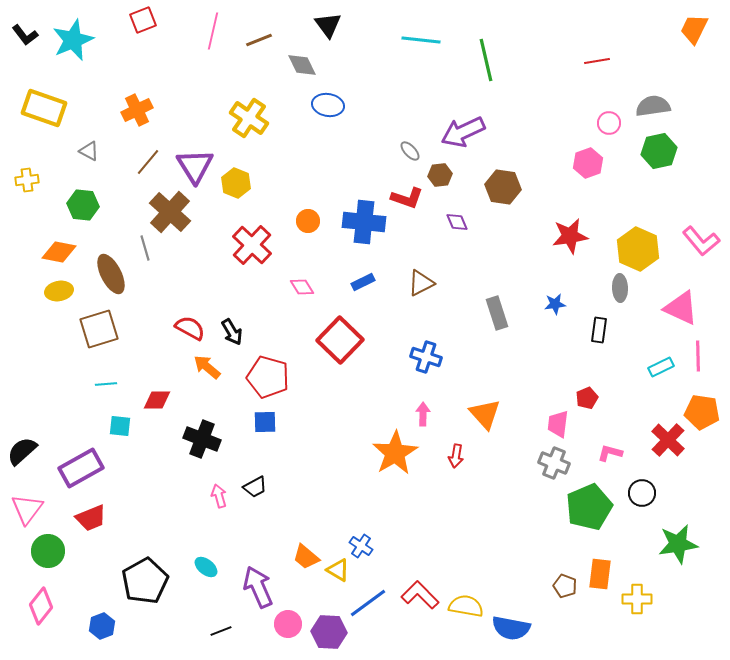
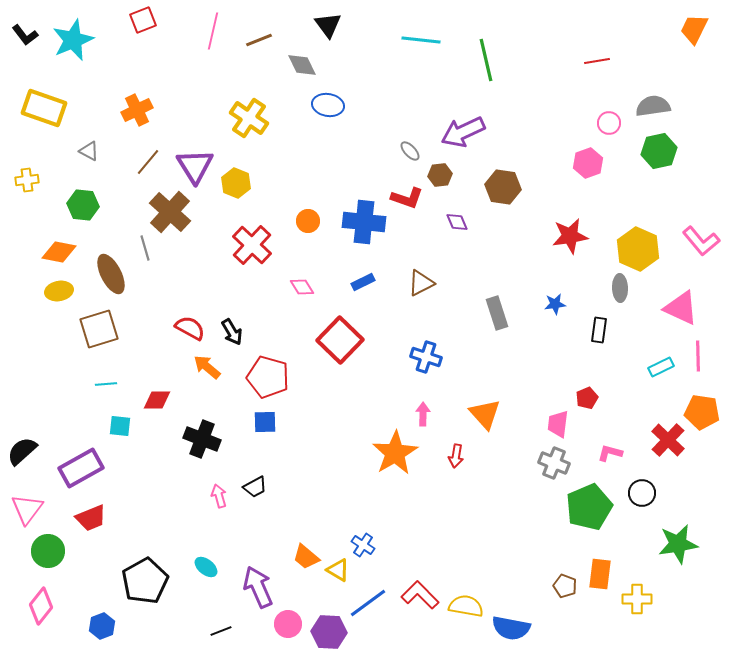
blue cross at (361, 546): moved 2 px right, 1 px up
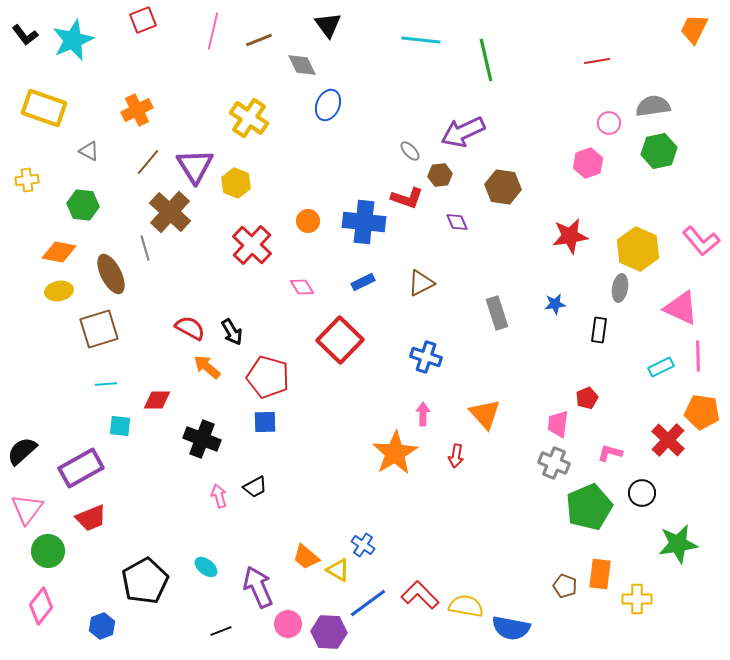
blue ellipse at (328, 105): rotated 76 degrees counterclockwise
gray ellipse at (620, 288): rotated 12 degrees clockwise
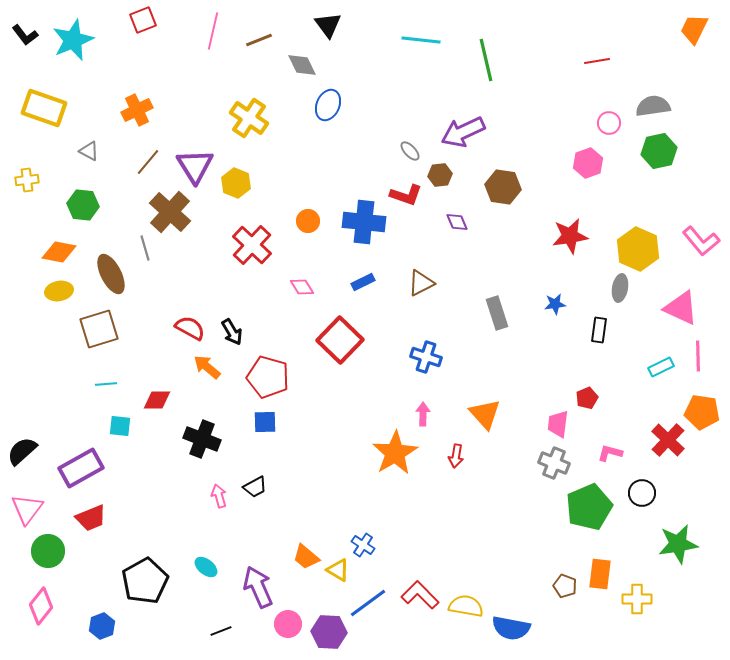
red L-shape at (407, 198): moved 1 px left, 3 px up
